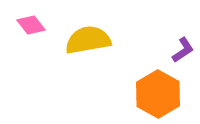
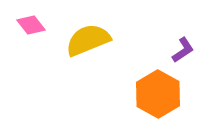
yellow semicircle: rotated 12 degrees counterclockwise
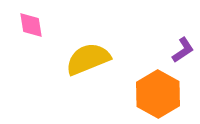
pink diamond: rotated 28 degrees clockwise
yellow semicircle: moved 19 px down
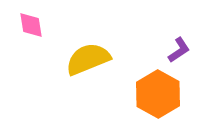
purple L-shape: moved 4 px left
